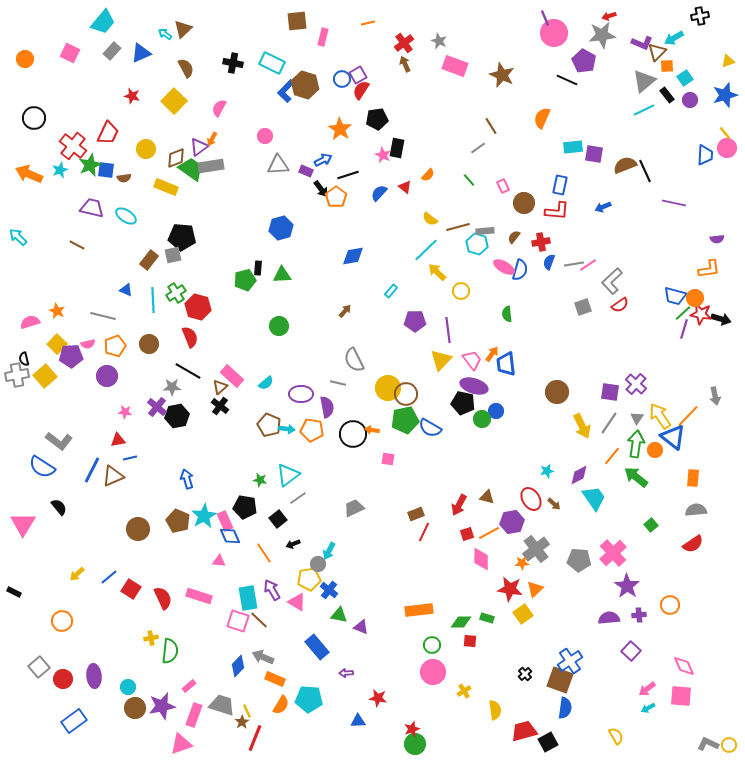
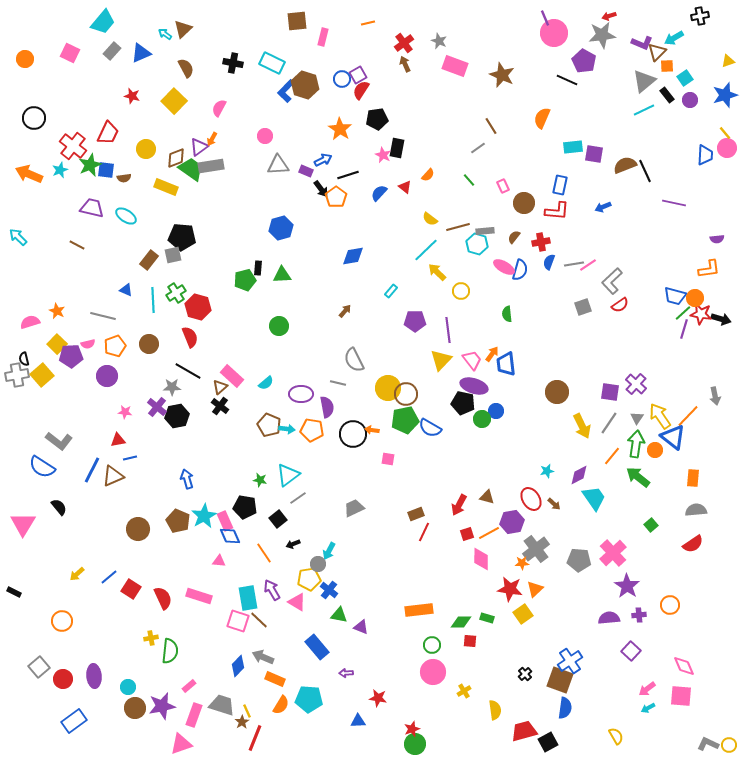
yellow square at (45, 376): moved 3 px left, 1 px up
green arrow at (636, 477): moved 2 px right
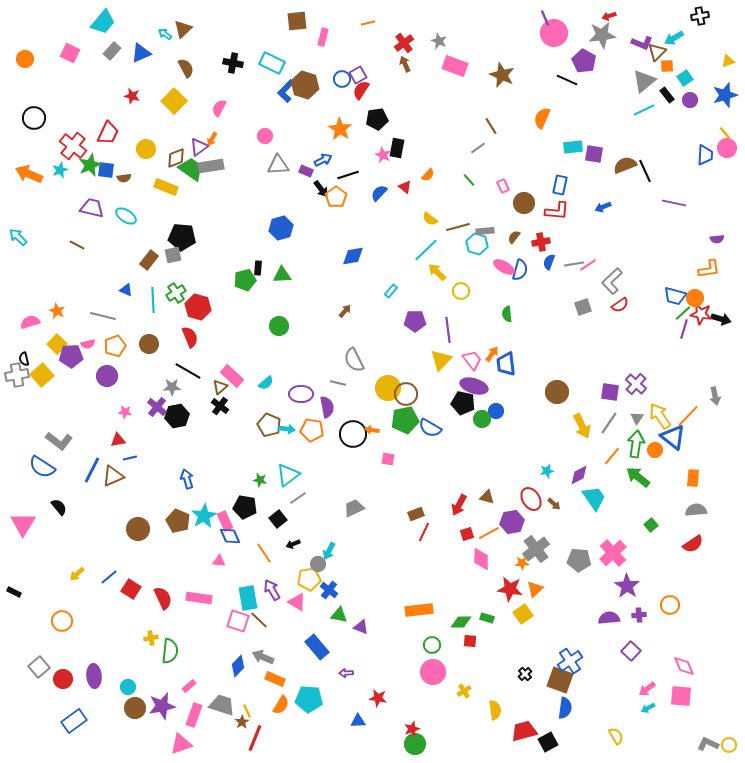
pink rectangle at (199, 596): moved 2 px down; rotated 10 degrees counterclockwise
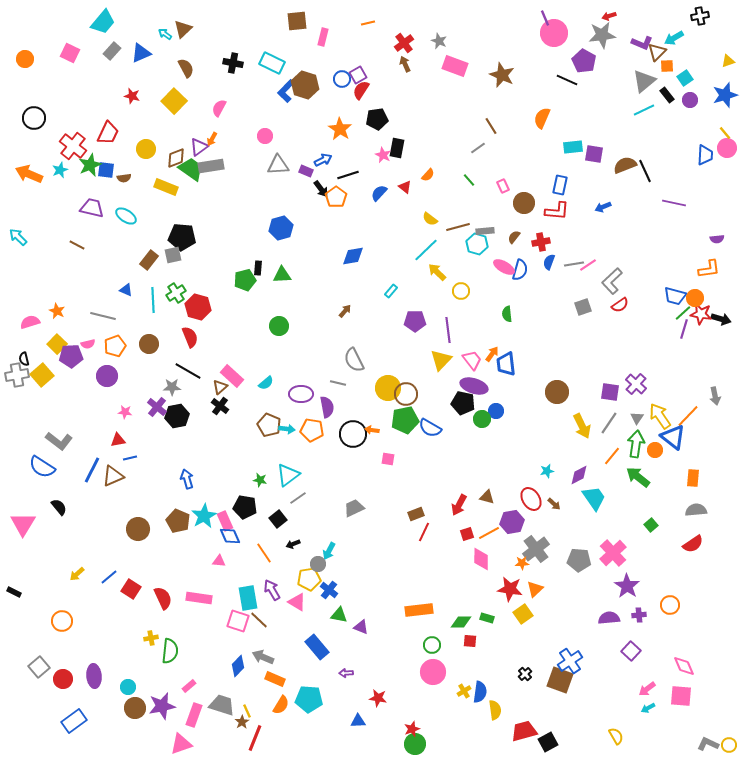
blue semicircle at (565, 708): moved 85 px left, 16 px up
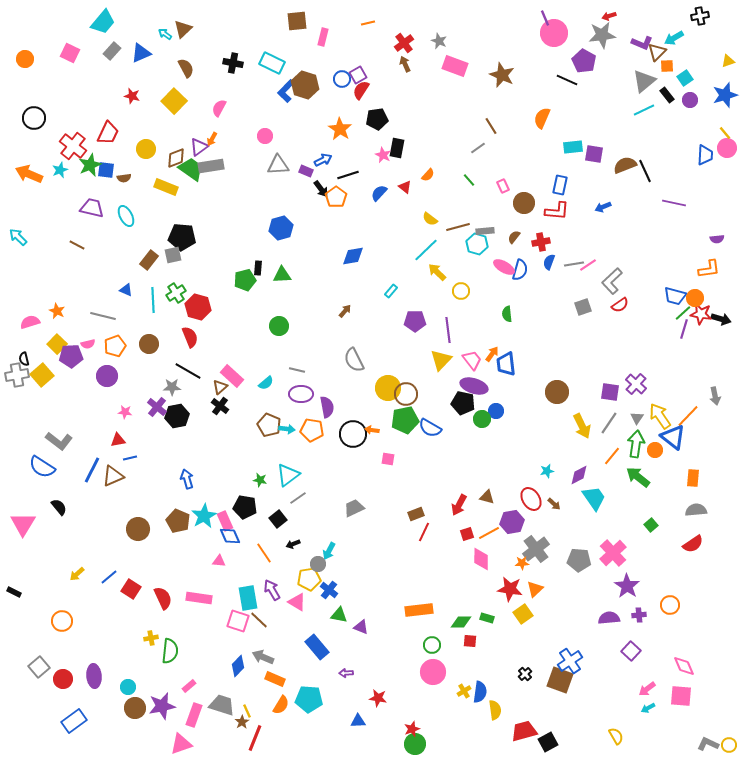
cyan ellipse at (126, 216): rotated 30 degrees clockwise
gray line at (338, 383): moved 41 px left, 13 px up
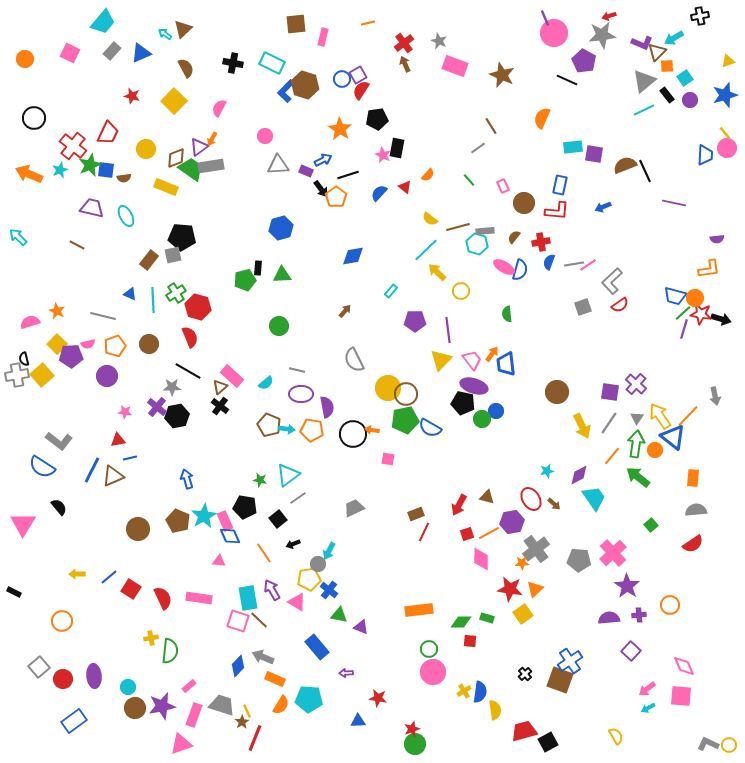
brown square at (297, 21): moved 1 px left, 3 px down
blue triangle at (126, 290): moved 4 px right, 4 px down
yellow arrow at (77, 574): rotated 42 degrees clockwise
green circle at (432, 645): moved 3 px left, 4 px down
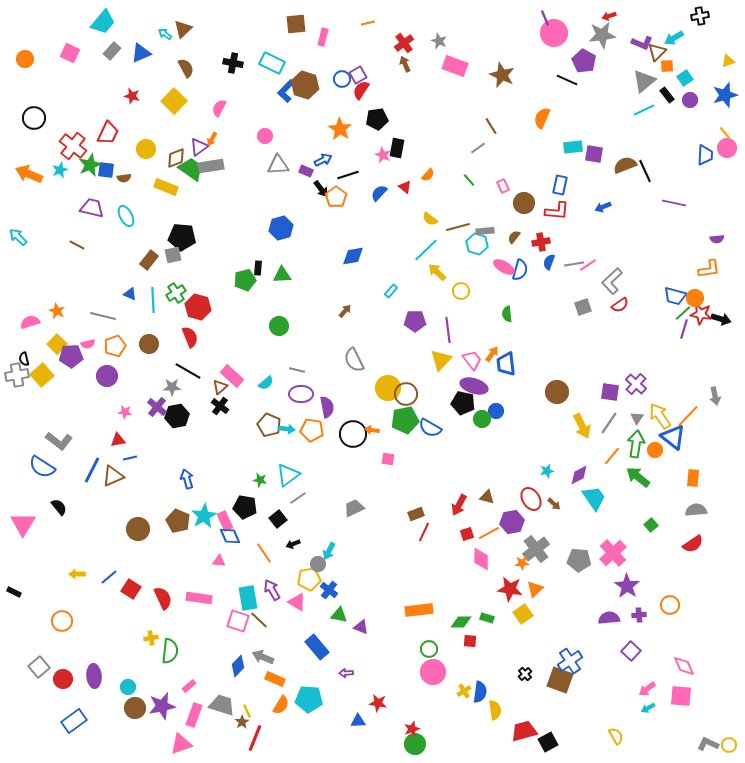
red star at (378, 698): moved 5 px down
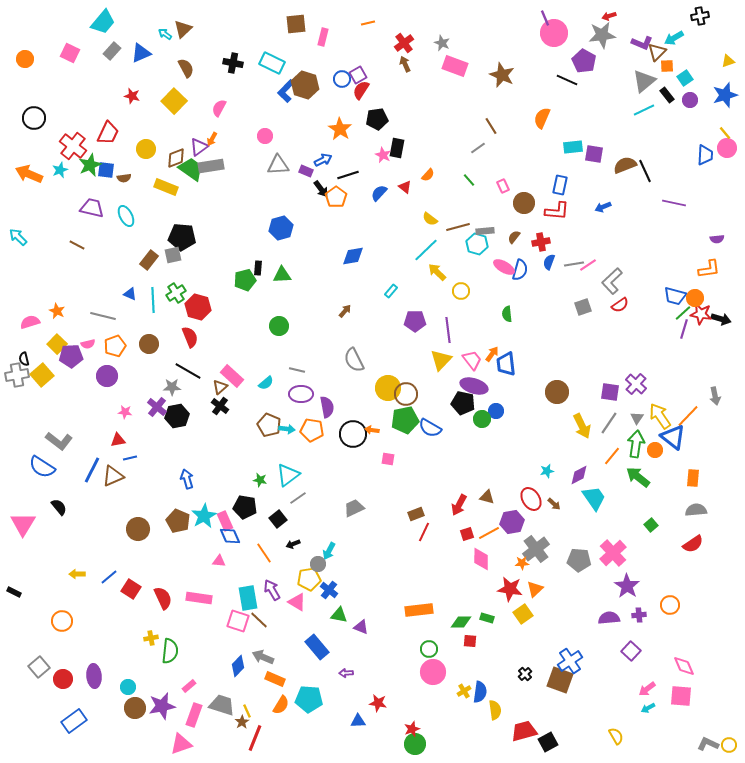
gray star at (439, 41): moved 3 px right, 2 px down
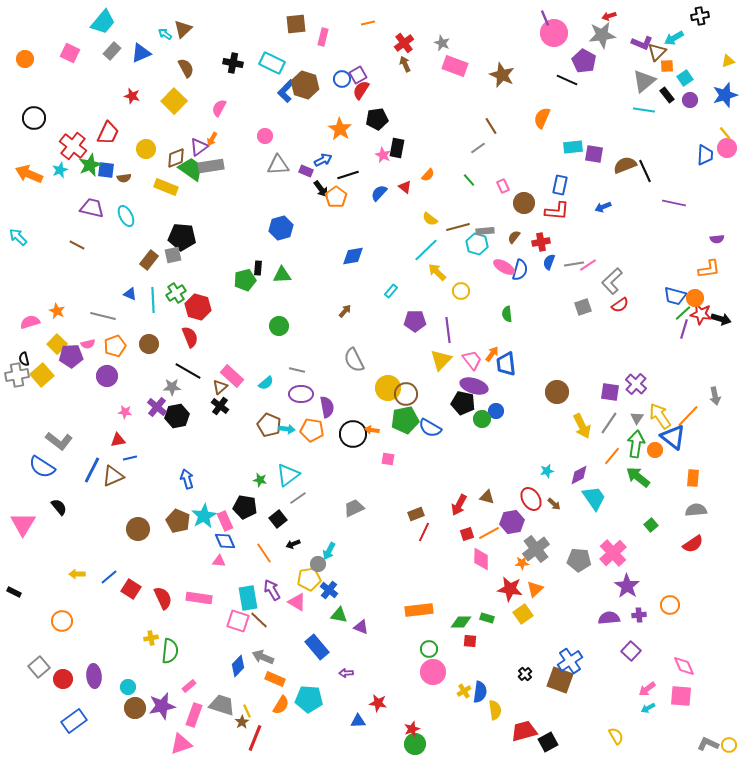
cyan line at (644, 110): rotated 35 degrees clockwise
blue diamond at (230, 536): moved 5 px left, 5 px down
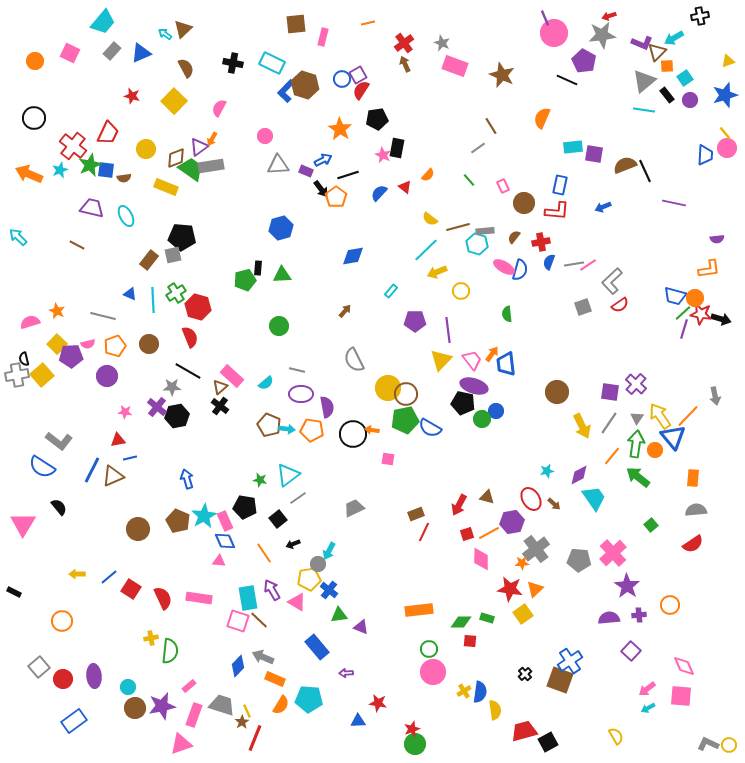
orange circle at (25, 59): moved 10 px right, 2 px down
yellow arrow at (437, 272): rotated 66 degrees counterclockwise
blue triangle at (673, 437): rotated 12 degrees clockwise
green triangle at (339, 615): rotated 18 degrees counterclockwise
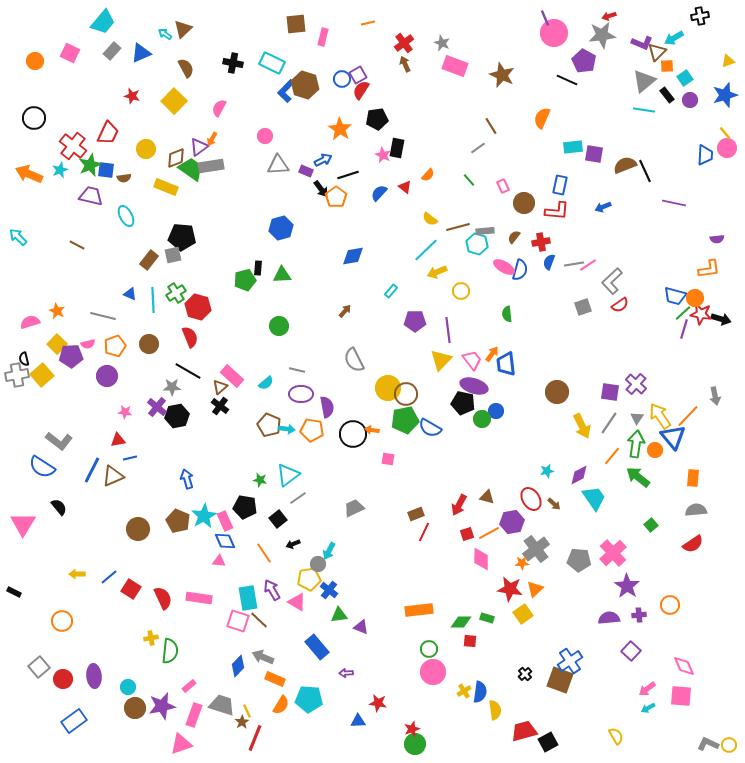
purple trapezoid at (92, 208): moved 1 px left, 12 px up
